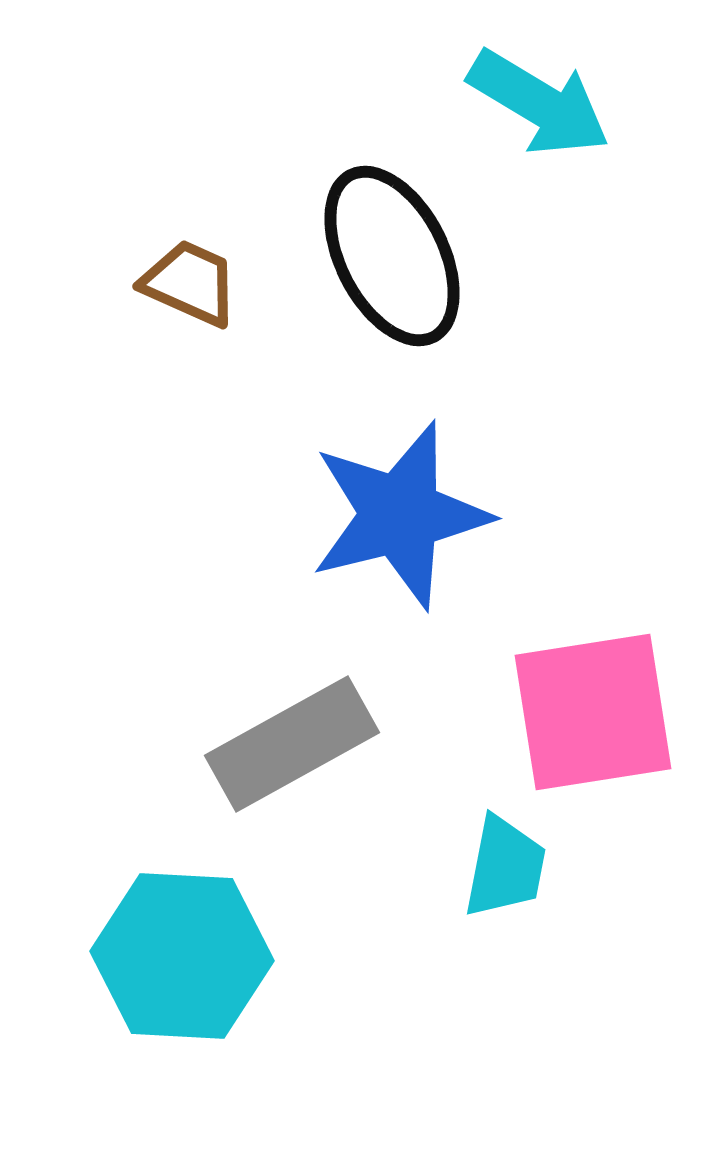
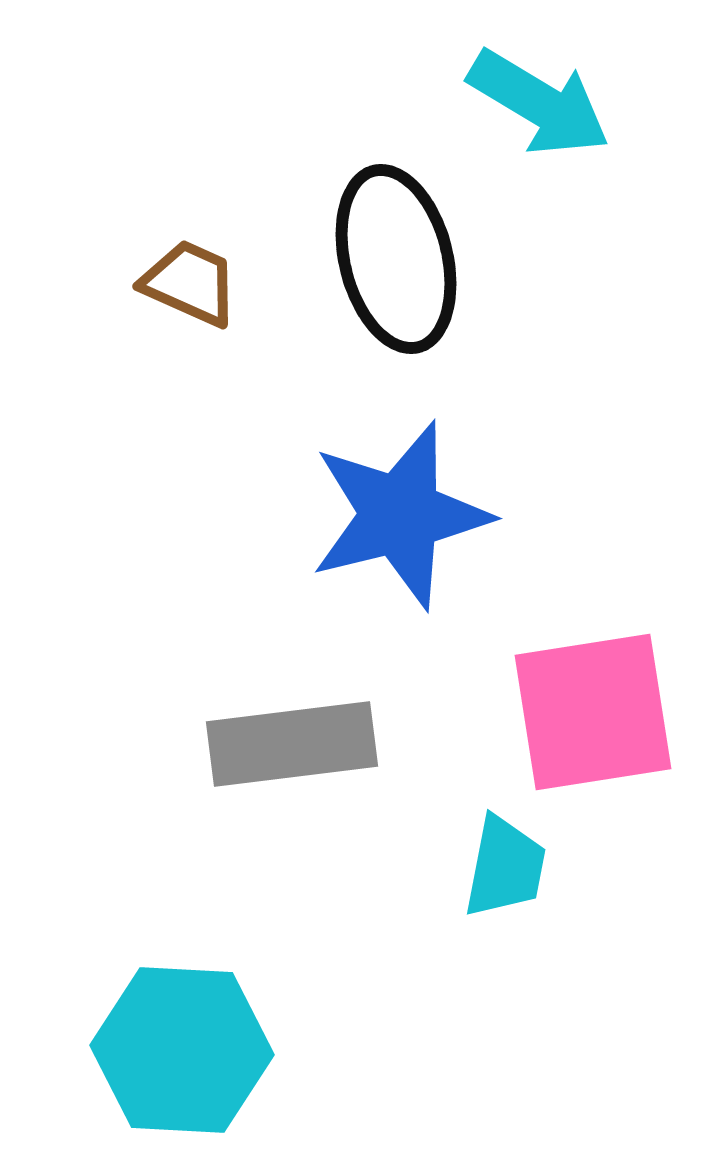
black ellipse: moved 4 px right, 3 px down; rotated 13 degrees clockwise
gray rectangle: rotated 22 degrees clockwise
cyan hexagon: moved 94 px down
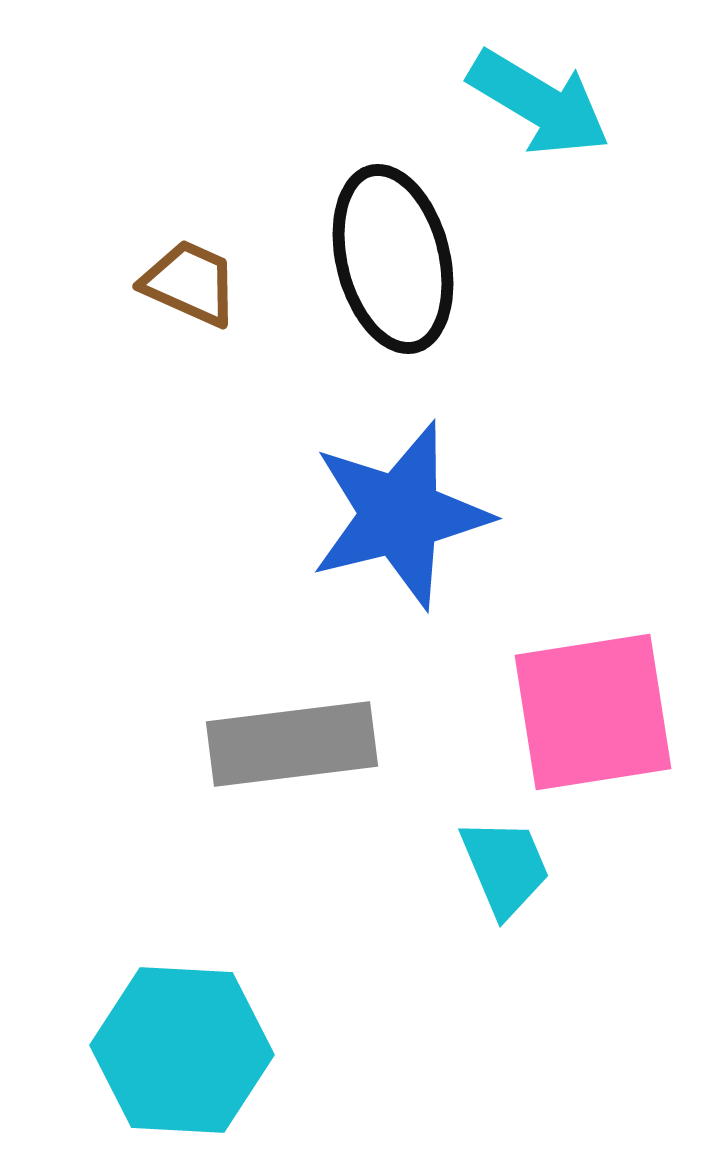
black ellipse: moved 3 px left
cyan trapezoid: rotated 34 degrees counterclockwise
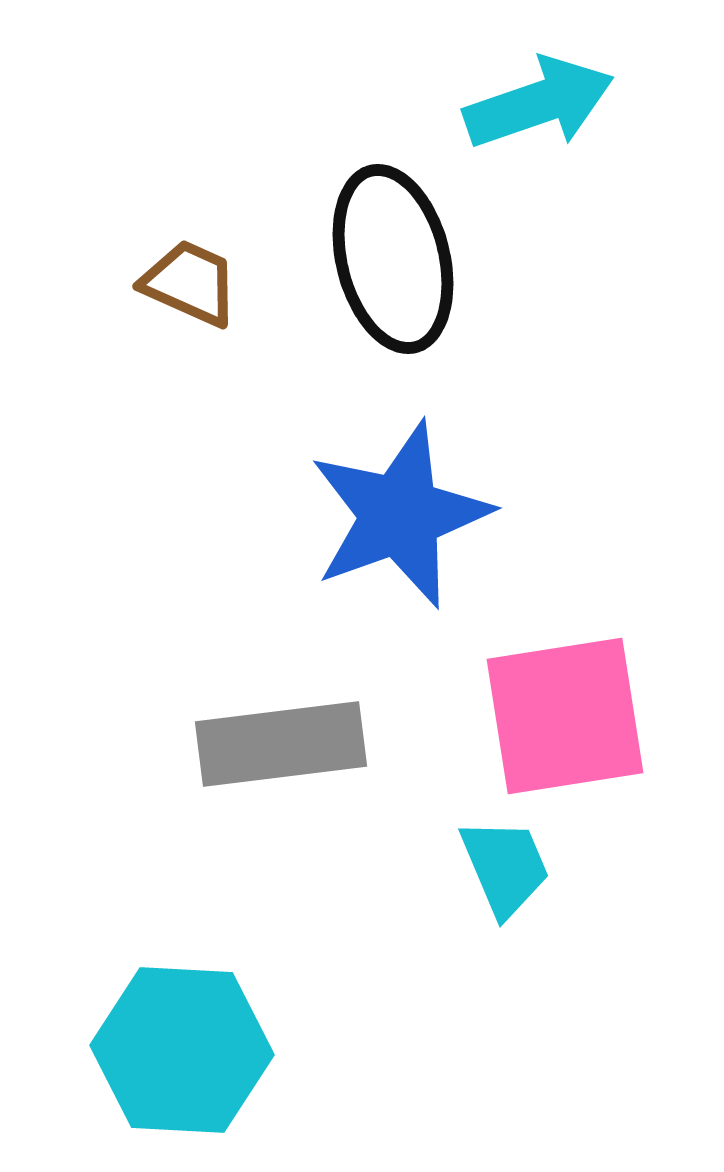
cyan arrow: rotated 50 degrees counterclockwise
blue star: rotated 6 degrees counterclockwise
pink square: moved 28 px left, 4 px down
gray rectangle: moved 11 px left
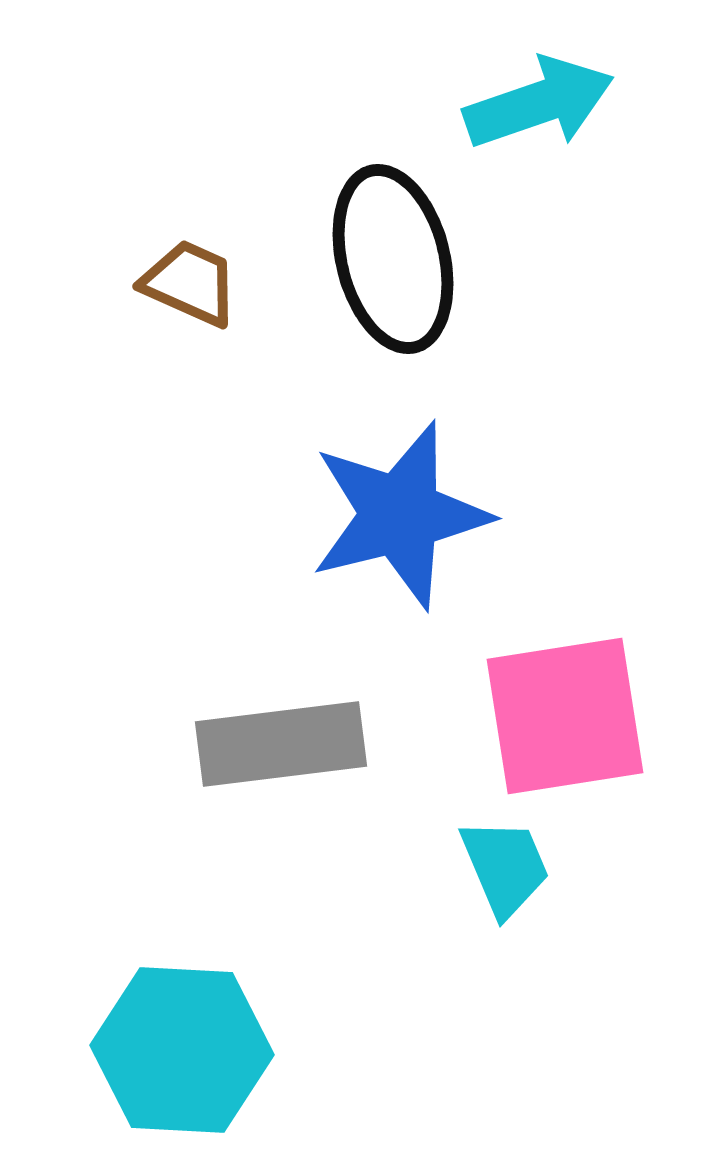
blue star: rotated 6 degrees clockwise
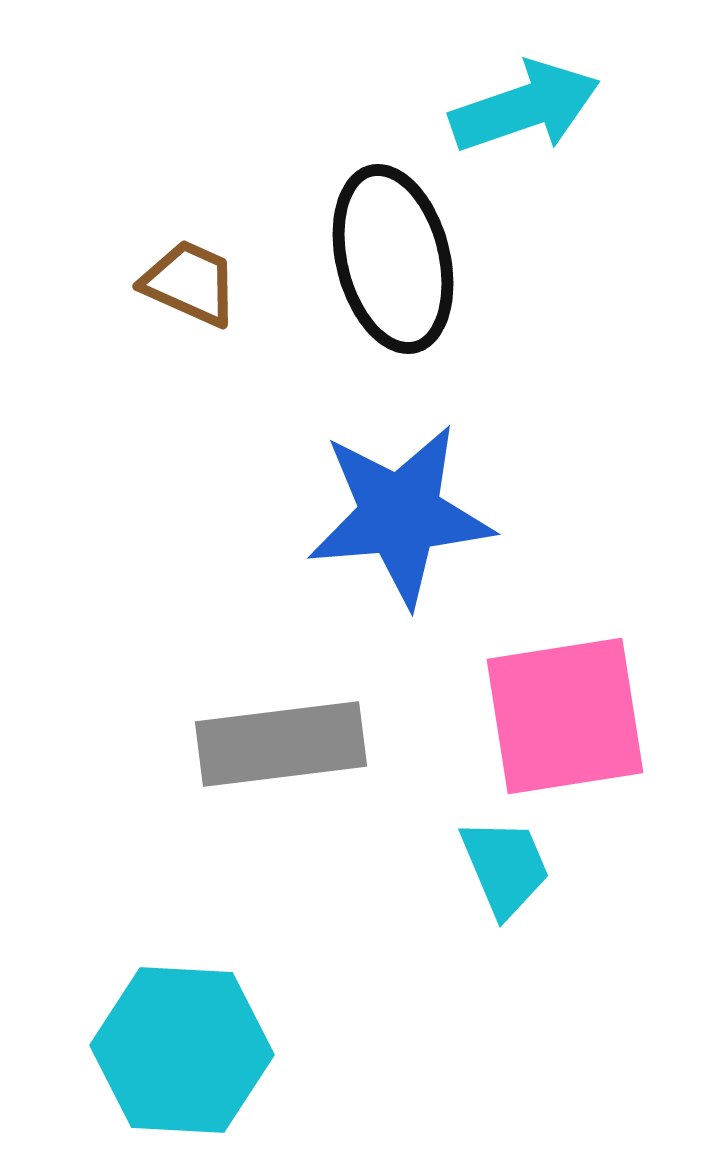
cyan arrow: moved 14 px left, 4 px down
blue star: rotated 9 degrees clockwise
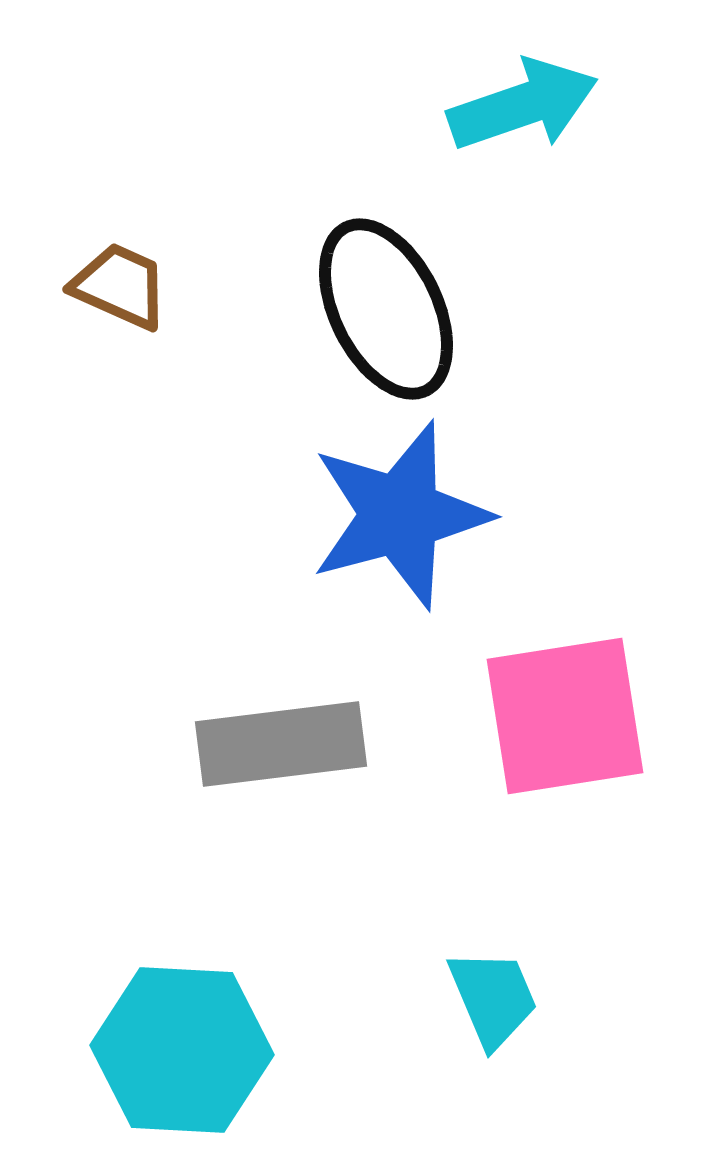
cyan arrow: moved 2 px left, 2 px up
black ellipse: moved 7 px left, 50 px down; rotated 12 degrees counterclockwise
brown trapezoid: moved 70 px left, 3 px down
blue star: rotated 10 degrees counterclockwise
cyan trapezoid: moved 12 px left, 131 px down
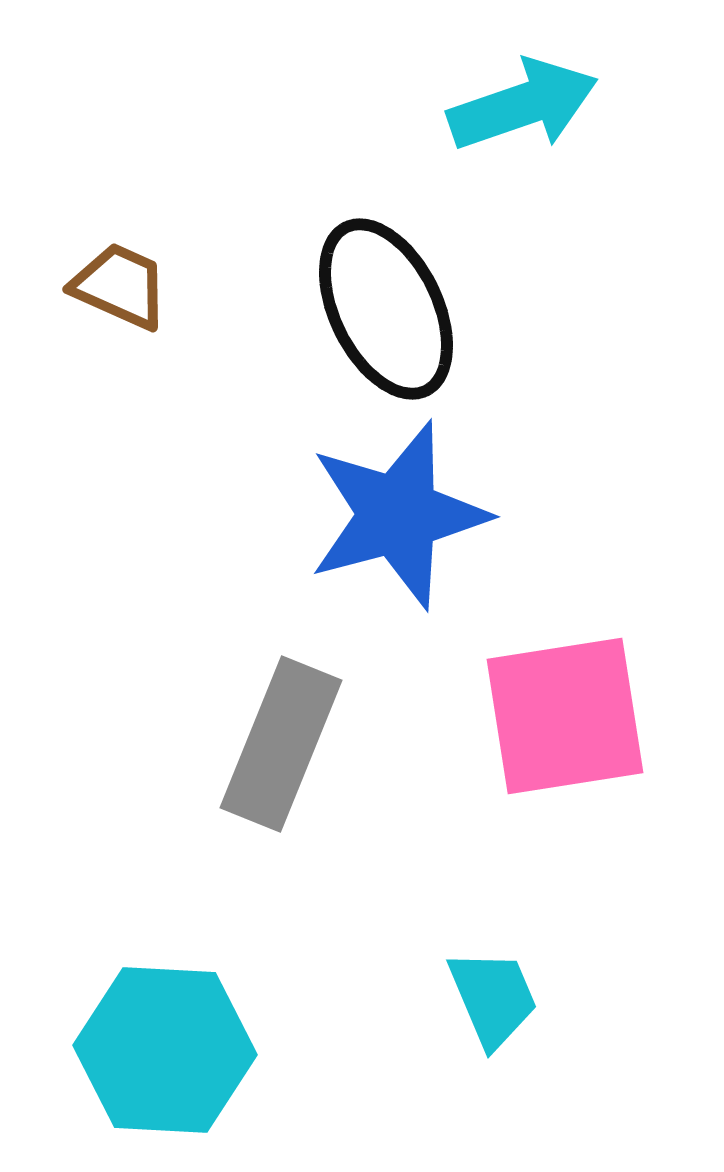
blue star: moved 2 px left
gray rectangle: rotated 61 degrees counterclockwise
cyan hexagon: moved 17 px left
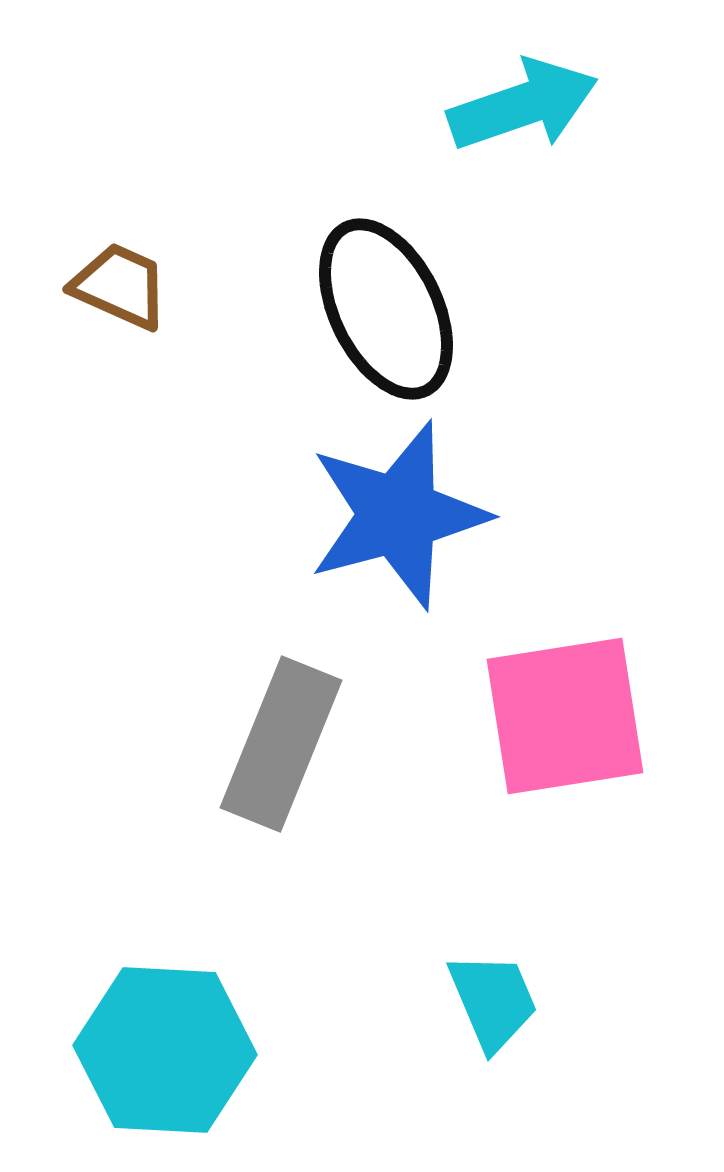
cyan trapezoid: moved 3 px down
